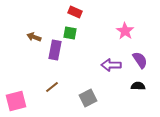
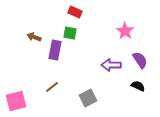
black semicircle: rotated 24 degrees clockwise
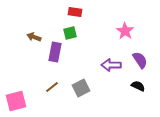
red rectangle: rotated 16 degrees counterclockwise
green square: rotated 24 degrees counterclockwise
purple rectangle: moved 2 px down
gray square: moved 7 px left, 10 px up
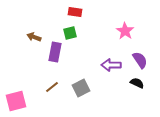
black semicircle: moved 1 px left, 3 px up
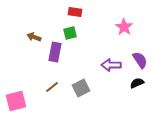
pink star: moved 1 px left, 4 px up
black semicircle: rotated 48 degrees counterclockwise
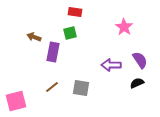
purple rectangle: moved 2 px left
gray square: rotated 36 degrees clockwise
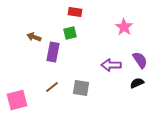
pink square: moved 1 px right, 1 px up
